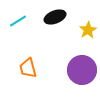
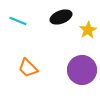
black ellipse: moved 6 px right
cyan line: rotated 54 degrees clockwise
orange trapezoid: rotated 30 degrees counterclockwise
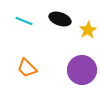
black ellipse: moved 1 px left, 2 px down; rotated 40 degrees clockwise
cyan line: moved 6 px right
orange trapezoid: moved 1 px left
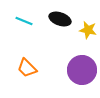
yellow star: rotated 30 degrees counterclockwise
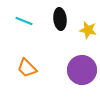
black ellipse: rotated 65 degrees clockwise
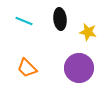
yellow star: moved 2 px down
purple circle: moved 3 px left, 2 px up
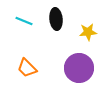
black ellipse: moved 4 px left
yellow star: rotated 18 degrees counterclockwise
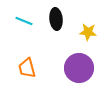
yellow star: rotated 12 degrees clockwise
orange trapezoid: rotated 30 degrees clockwise
